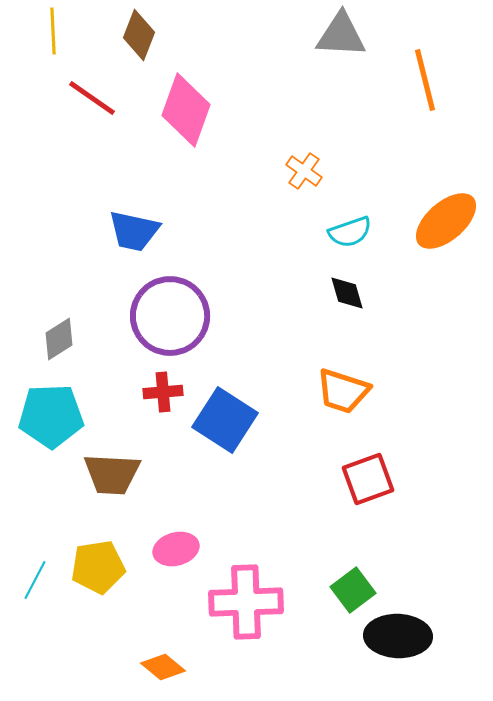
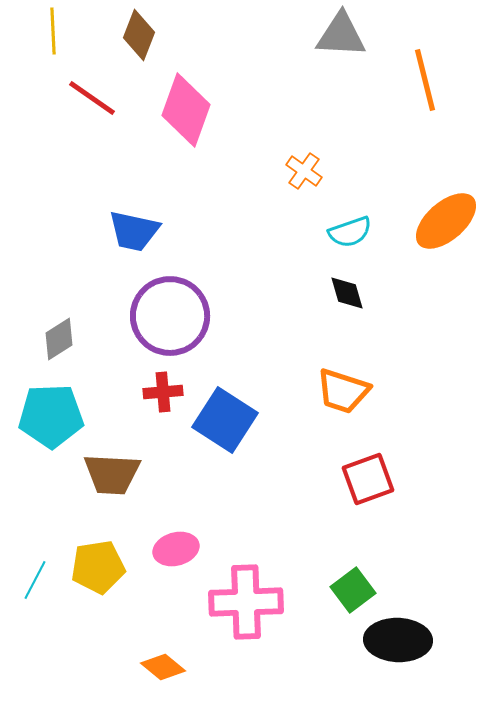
black ellipse: moved 4 px down
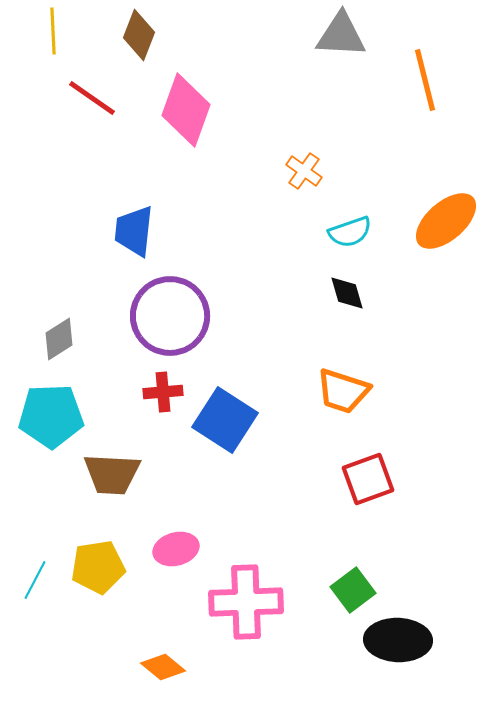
blue trapezoid: rotated 84 degrees clockwise
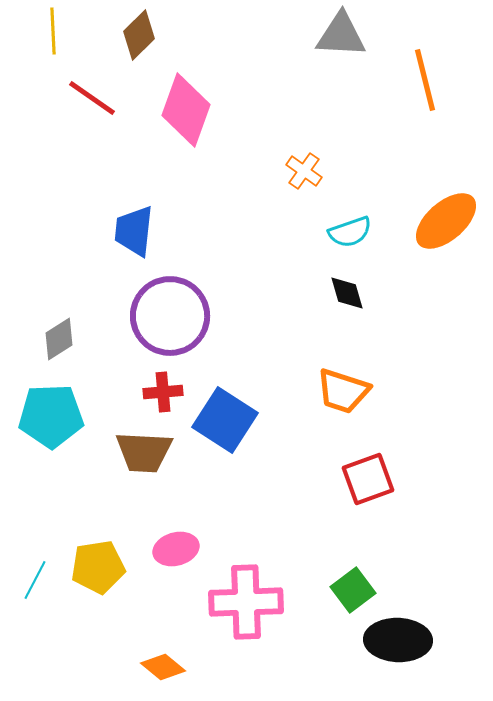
brown diamond: rotated 24 degrees clockwise
brown trapezoid: moved 32 px right, 22 px up
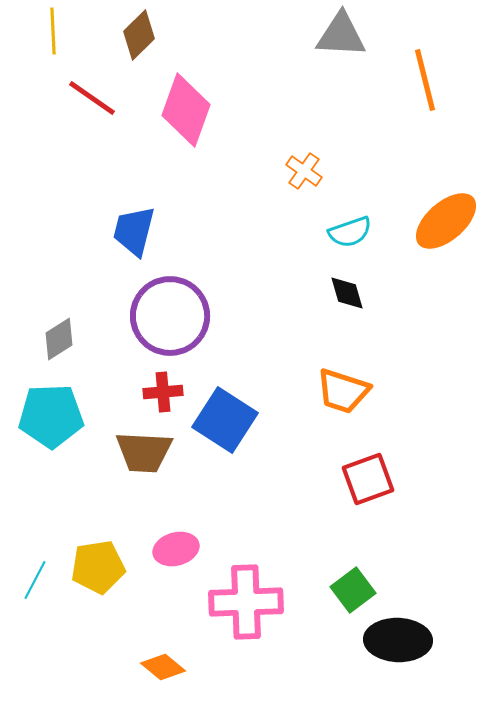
blue trapezoid: rotated 8 degrees clockwise
